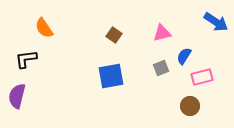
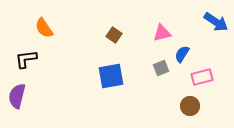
blue semicircle: moved 2 px left, 2 px up
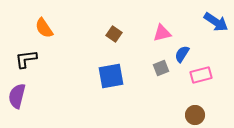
brown square: moved 1 px up
pink rectangle: moved 1 px left, 2 px up
brown circle: moved 5 px right, 9 px down
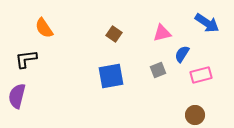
blue arrow: moved 9 px left, 1 px down
gray square: moved 3 px left, 2 px down
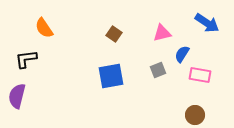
pink rectangle: moved 1 px left; rotated 25 degrees clockwise
